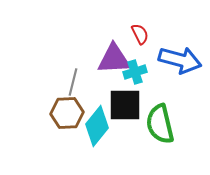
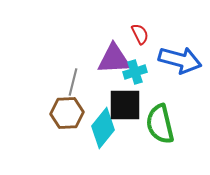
cyan diamond: moved 6 px right, 2 px down
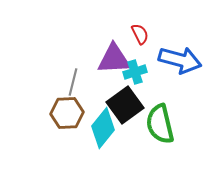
black square: rotated 36 degrees counterclockwise
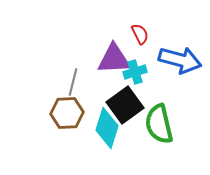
green semicircle: moved 1 px left
cyan diamond: moved 4 px right; rotated 21 degrees counterclockwise
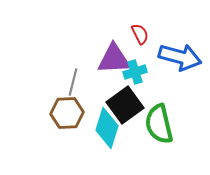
blue arrow: moved 3 px up
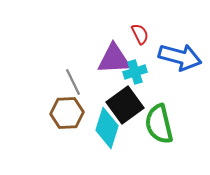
gray line: rotated 40 degrees counterclockwise
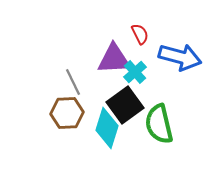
cyan cross: rotated 25 degrees counterclockwise
